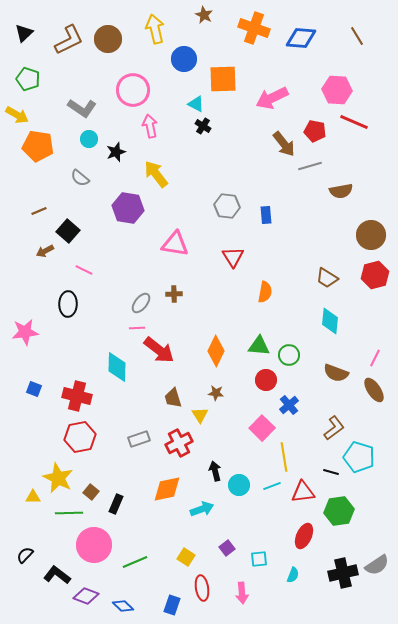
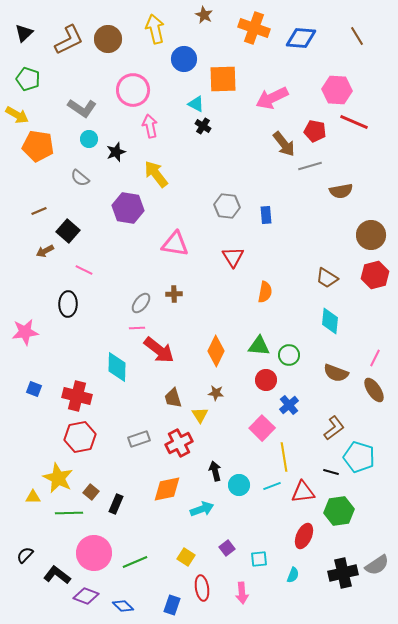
pink circle at (94, 545): moved 8 px down
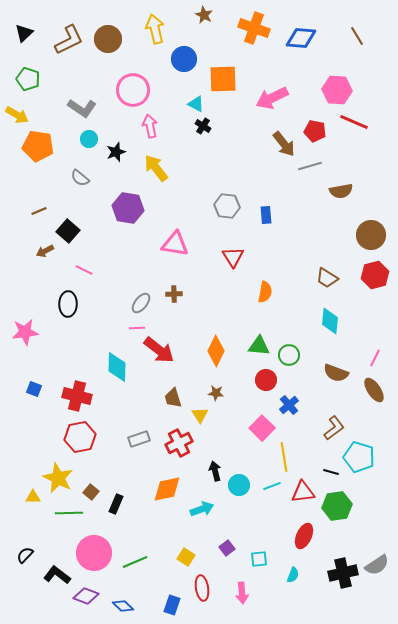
yellow arrow at (156, 174): moved 6 px up
green hexagon at (339, 511): moved 2 px left, 5 px up
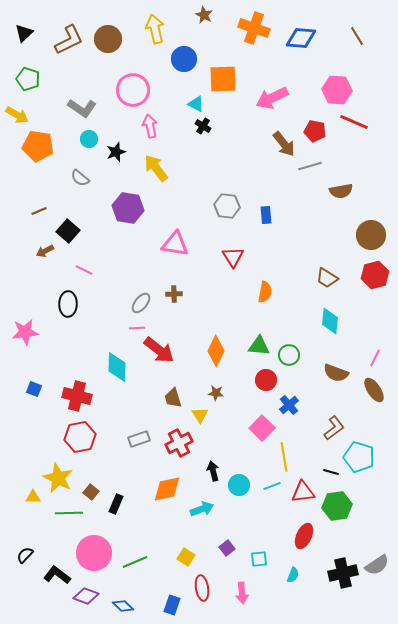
black arrow at (215, 471): moved 2 px left
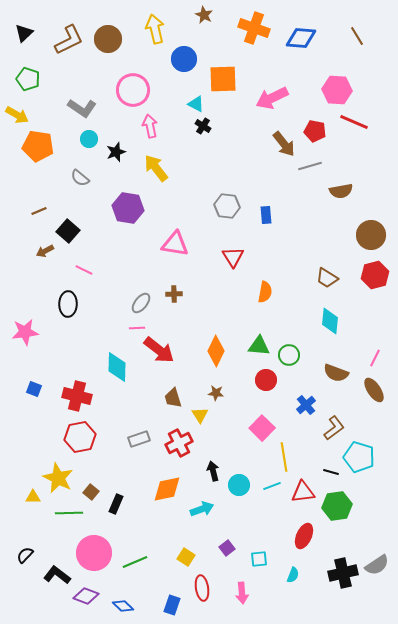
blue cross at (289, 405): moved 17 px right
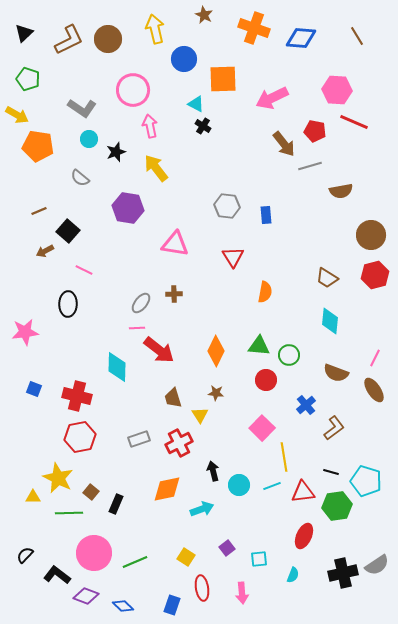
cyan pentagon at (359, 457): moved 7 px right, 24 px down
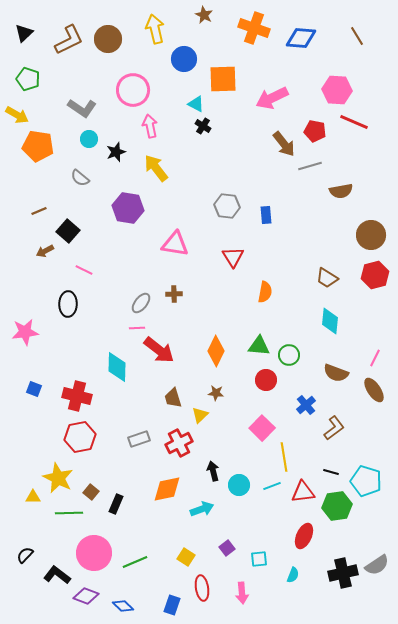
yellow triangle at (200, 415): rotated 18 degrees clockwise
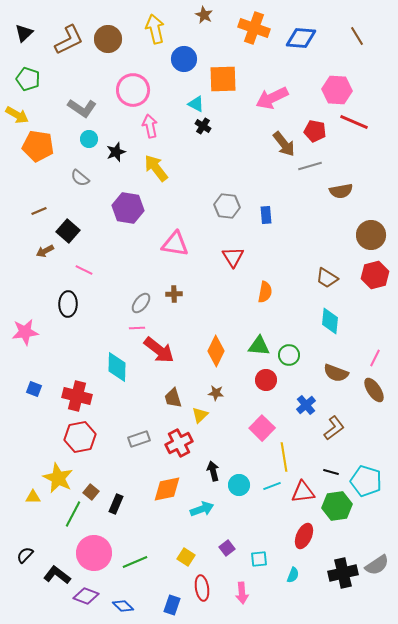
green line at (69, 513): moved 4 px right, 1 px down; rotated 60 degrees counterclockwise
